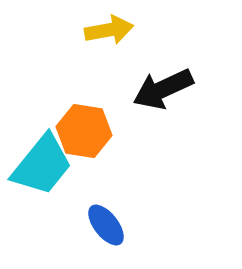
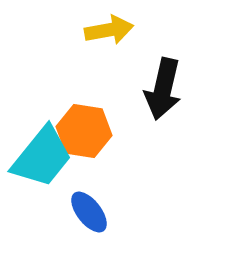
black arrow: rotated 52 degrees counterclockwise
cyan trapezoid: moved 8 px up
blue ellipse: moved 17 px left, 13 px up
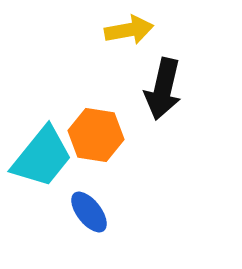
yellow arrow: moved 20 px right
orange hexagon: moved 12 px right, 4 px down
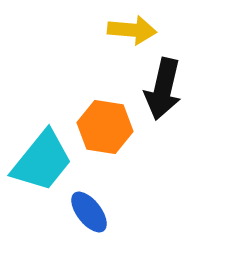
yellow arrow: moved 3 px right; rotated 15 degrees clockwise
orange hexagon: moved 9 px right, 8 px up
cyan trapezoid: moved 4 px down
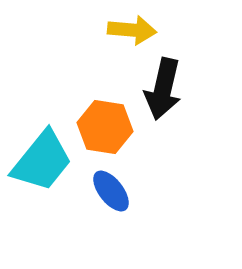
blue ellipse: moved 22 px right, 21 px up
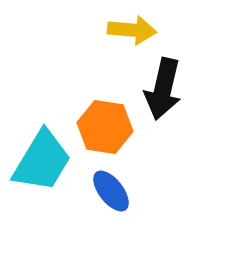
cyan trapezoid: rotated 8 degrees counterclockwise
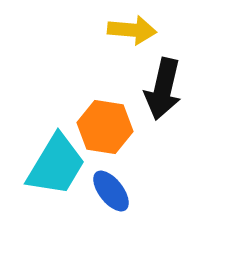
cyan trapezoid: moved 14 px right, 4 px down
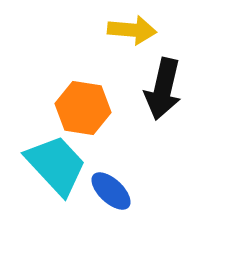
orange hexagon: moved 22 px left, 19 px up
cyan trapezoid: rotated 74 degrees counterclockwise
blue ellipse: rotated 9 degrees counterclockwise
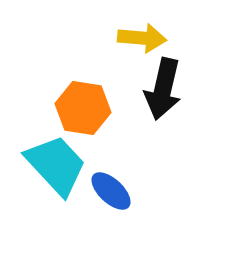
yellow arrow: moved 10 px right, 8 px down
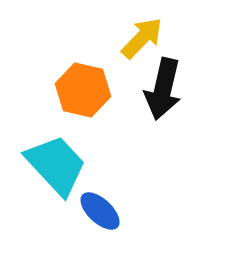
yellow arrow: rotated 51 degrees counterclockwise
orange hexagon: moved 18 px up; rotated 4 degrees clockwise
blue ellipse: moved 11 px left, 20 px down
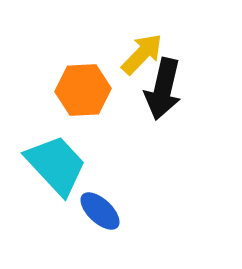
yellow arrow: moved 16 px down
orange hexagon: rotated 16 degrees counterclockwise
